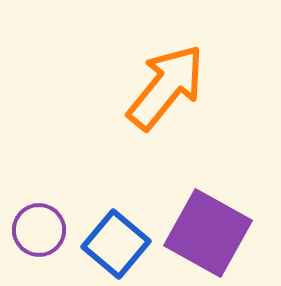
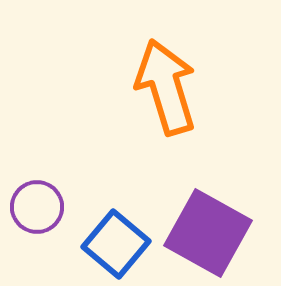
orange arrow: rotated 56 degrees counterclockwise
purple circle: moved 2 px left, 23 px up
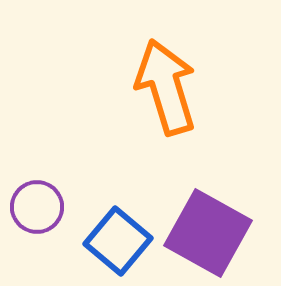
blue square: moved 2 px right, 3 px up
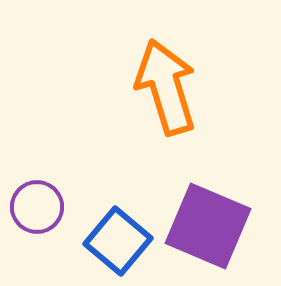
purple square: moved 7 px up; rotated 6 degrees counterclockwise
